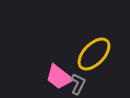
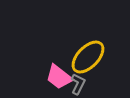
yellow ellipse: moved 6 px left, 3 px down
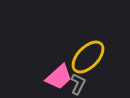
pink trapezoid: rotated 80 degrees counterclockwise
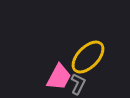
pink trapezoid: rotated 20 degrees counterclockwise
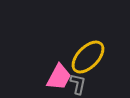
gray L-shape: rotated 15 degrees counterclockwise
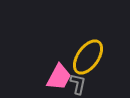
yellow ellipse: rotated 9 degrees counterclockwise
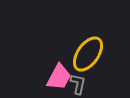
yellow ellipse: moved 3 px up
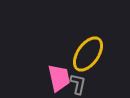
pink trapezoid: moved 1 px down; rotated 40 degrees counterclockwise
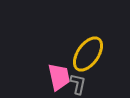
pink trapezoid: moved 1 px up
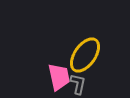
yellow ellipse: moved 3 px left, 1 px down
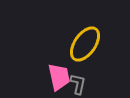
yellow ellipse: moved 11 px up
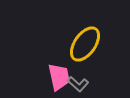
gray L-shape: rotated 120 degrees clockwise
